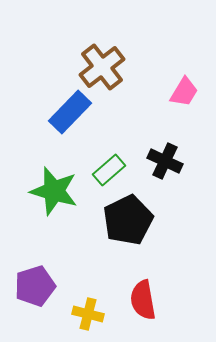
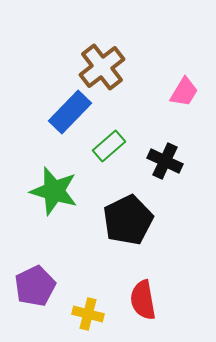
green rectangle: moved 24 px up
purple pentagon: rotated 9 degrees counterclockwise
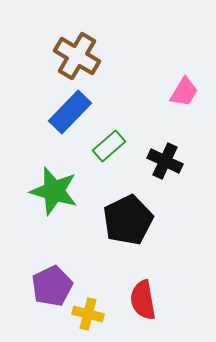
brown cross: moved 25 px left, 11 px up; rotated 21 degrees counterclockwise
purple pentagon: moved 17 px right
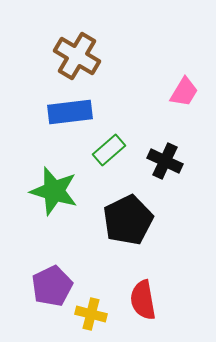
blue rectangle: rotated 39 degrees clockwise
green rectangle: moved 4 px down
yellow cross: moved 3 px right
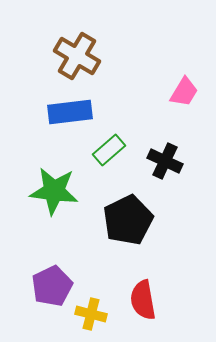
green star: rotated 9 degrees counterclockwise
